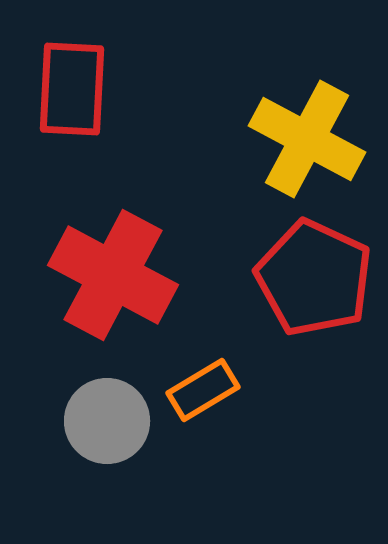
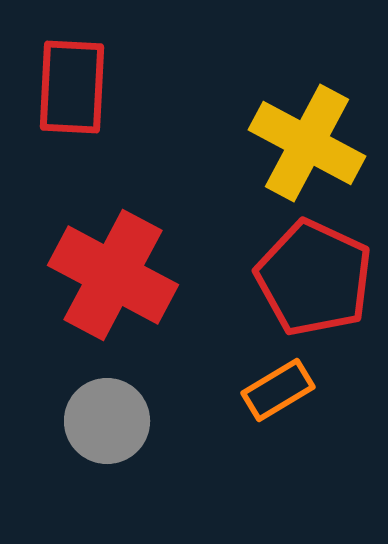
red rectangle: moved 2 px up
yellow cross: moved 4 px down
orange rectangle: moved 75 px right
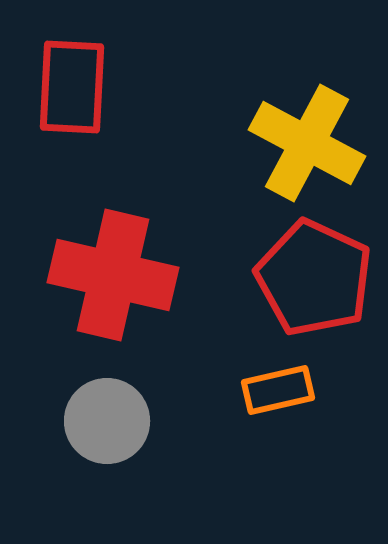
red cross: rotated 15 degrees counterclockwise
orange rectangle: rotated 18 degrees clockwise
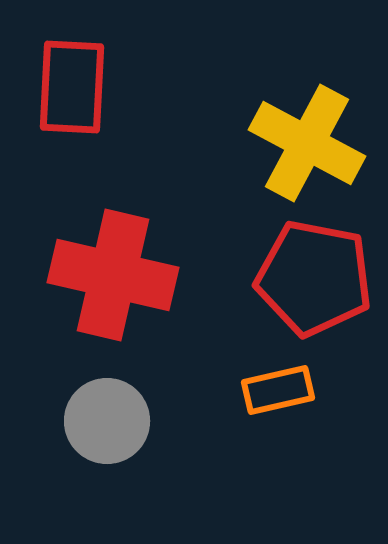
red pentagon: rotated 14 degrees counterclockwise
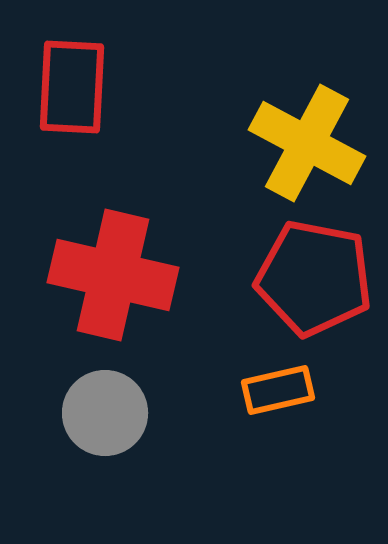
gray circle: moved 2 px left, 8 px up
